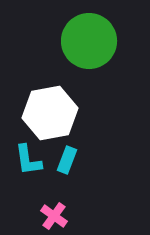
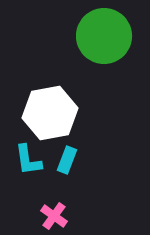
green circle: moved 15 px right, 5 px up
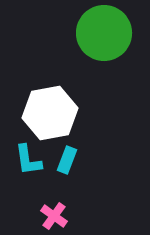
green circle: moved 3 px up
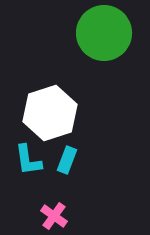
white hexagon: rotated 8 degrees counterclockwise
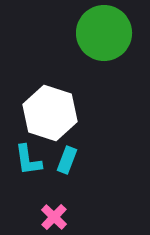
white hexagon: rotated 24 degrees counterclockwise
pink cross: moved 1 px down; rotated 8 degrees clockwise
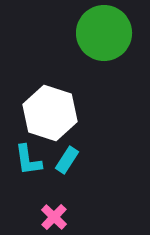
cyan rectangle: rotated 12 degrees clockwise
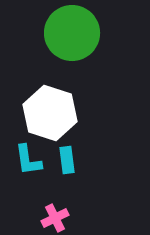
green circle: moved 32 px left
cyan rectangle: rotated 40 degrees counterclockwise
pink cross: moved 1 px right, 1 px down; rotated 20 degrees clockwise
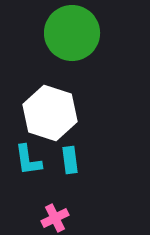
cyan rectangle: moved 3 px right
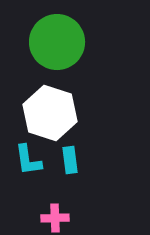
green circle: moved 15 px left, 9 px down
pink cross: rotated 24 degrees clockwise
